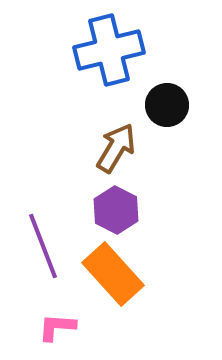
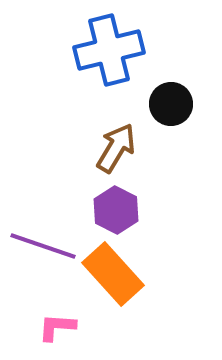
black circle: moved 4 px right, 1 px up
purple line: rotated 50 degrees counterclockwise
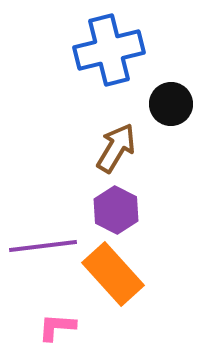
purple line: rotated 26 degrees counterclockwise
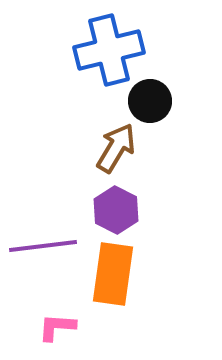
black circle: moved 21 px left, 3 px up
orange rectangle: rotated 50 degrees clockwise
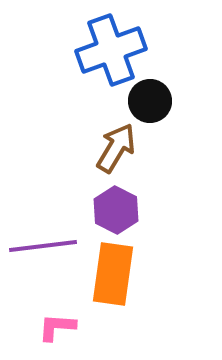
blue cross: moved 2 px right; rotated 6 degrees counterclockwise
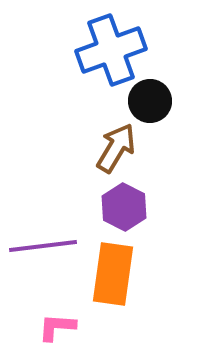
purple hexagon: moved 8 px right, 3 px up
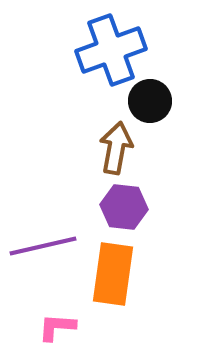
brown arrow: rotated 21 degrees counterclockwise
purple hexagon: rotated 21 degrees counterclockwise
purple line: rotated 6 degrees counterclockwise
